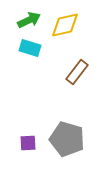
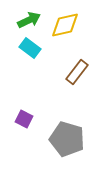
cyan rectangle: rotated 20 degrees clockwise
purple square: moved 4 px left, 24 px up; rotated 30 degrees clockwise
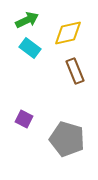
green arrow: moved 2 px left
yellow diamond: moved 3 px right, 8 px down
brown rectangle: moved 2 px left, 1 px up; rotated 60 degrees counterclockwise
